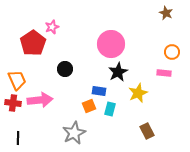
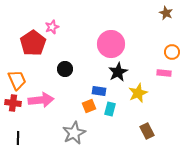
pink arrow: moved 1 px right
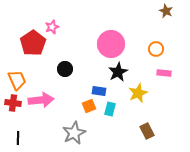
brown star: moved 2 px up
orange circle: moved 16 px left, 3 px up
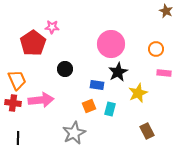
pink star: rotated 24 degrees clockwise
blue rectangle: moved 2 px left, 6 px up
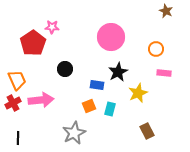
pink circle: moved 7 px up
red cross: rotated 35 degrees counterclockwise
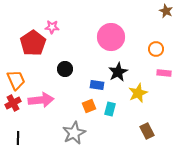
orange trapezoid: moved 1 px left
